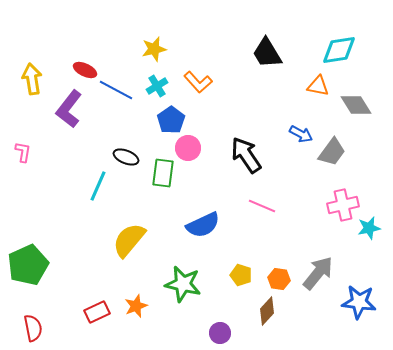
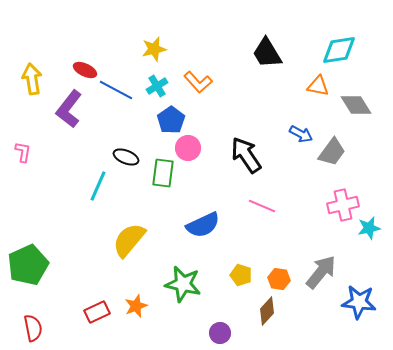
gray arrow: moved 3 px right, 1 px up
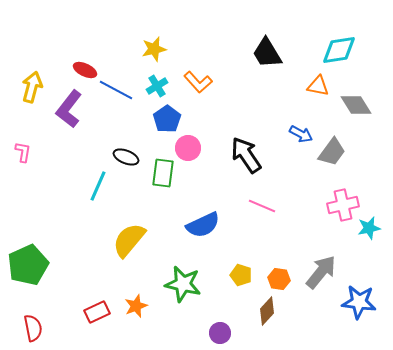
yellow arrow: moved 8 px down; rotated 24 degrees clockwise
blue pentagon: moved 4 px left, 1 px up
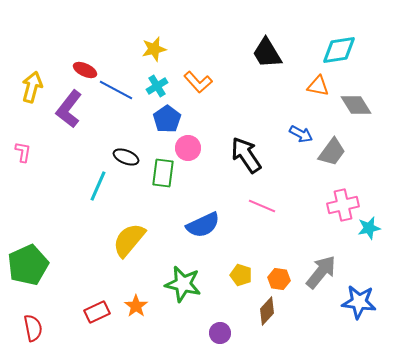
orange star: rotated 15 degrees counterclockwise
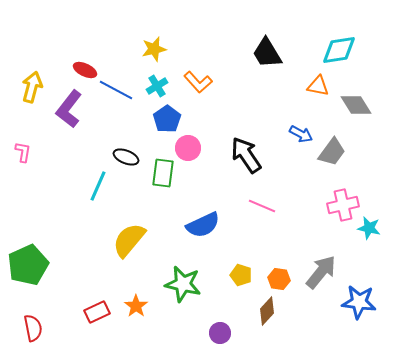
cyan star: rotated 25 degrees clockwise
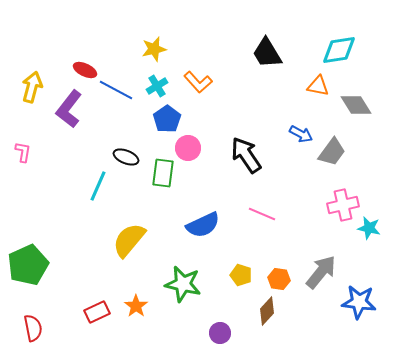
pink line: moved 8 px down
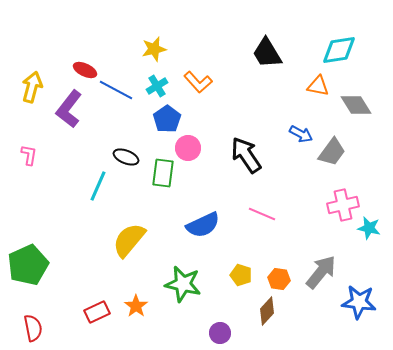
pink L-shape: moved 6 px right, 3 px down
